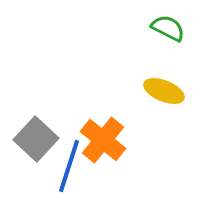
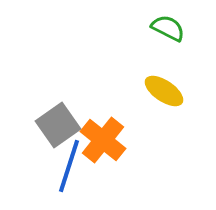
yellow ellipse: rotated 12 degrees clockwise
gray square: moved 22 px right, 14 px up; rotated 12 degrees clockwise
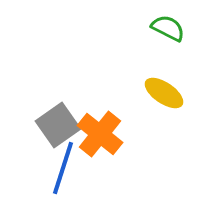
yellow ellipse: moved 2 px down
orange cross: moved 3 px left, 6 px up
blue line: moved 6 px left, 2 px down
